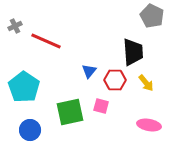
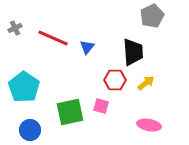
gray pentagon: rotated 20 degrees clockwise
gray cross: moved 2 px down
red line: moved 7 px right, 3 px up
blue triangle: moved 2 px left, 24 px up
yellow arrow: rotated 90 degrees counterclockwise
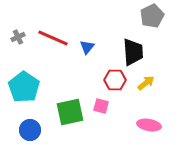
gray cross: moved 3 px right, 9 px down
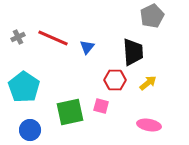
yellow arrow: moved 2 px right
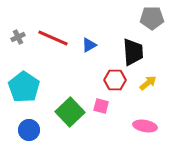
gray pentagon: moved 2 px down; rotated 25 degrees clockwise
blue triangle: moved 2 px right, 2 px up; rotated 21 degrees clockwise
green square: rotated 32 degrees counterclockwise
pink ellipse: moved 4 px left, 1 px down
blue circle: moved 1 px left
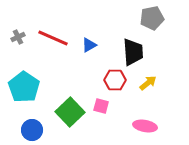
gray pentagon: rotated 10 degrees counterclockwise
blue circle: moved 3 px right
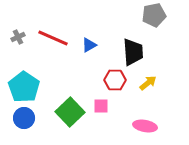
gray pentagon: moved 2 px right, 3 px up
pink square: rotated 14 degrees counterclockwise
blue circle: moved 8 px left, 12 px up
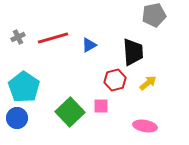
red line: rotated 40 degrees counterclockwise
red hexagon: rotated 15 degrees counterclockwise
blue circle: moved 7 px left
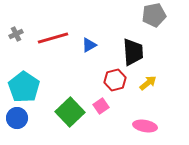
gray cross: moved 2 px left, 3 px up
pink square: rotated 35 degrees counterclockwise
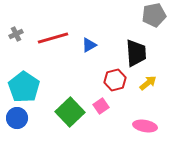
black trapezoid: moved 3 px right, 1 px down
